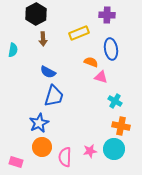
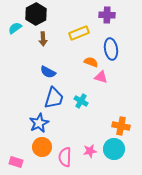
cyan semicircle: moved 2 px right, 22 px up; rotated 136 degrees counterclockwise
blue trapezoid: moved 2 px down
cyan cross: moved 34 px left
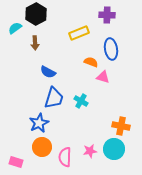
brown arrow: moved 8 px left, 4 px down
pink triangle: moved 2 px right
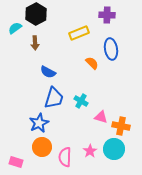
orange semicircle: moved 1 px right, 1 px down; rotated 24 degrees clockwise
pink triangle: moved 2 px left, 40 px down
pink star: rotated 24 degrees counterclockwise
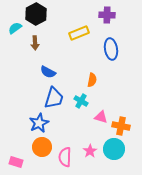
orange semicircle: moved 17 px down; rotated 56 degrees clockwise
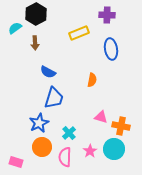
cyan cross: moved 12 px left, 32 px down; rotated 16 degrees clockwise
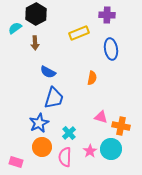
orange semicircle: moved 2 px up
cyan circle: moved 3 px left
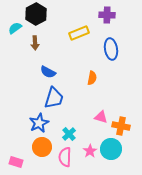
cyan cross: moved 1 px down
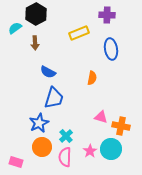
cyan cross: moved 3 px left, 2 px down
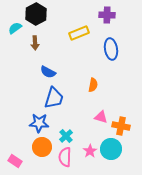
orange semicircle: moved 1 px right, 7 px down
blue star: rotated 30 degrees clockwise
pink rectangle: moved 1 px left, 1 px up; rotated 16 degrees clockwise
